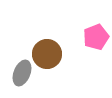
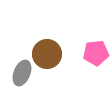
pink pentagon: moved 16 px down; rotated 15 degrees clockwise
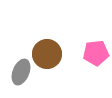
gray ellipse: moved 1 px left, 1 px up
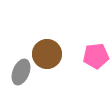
pink pentagon: moved 3 px down
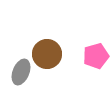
pink pentagon: rotated 10 degrees counterclockwise
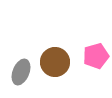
brown circle: moved 8 px right, 8 px down
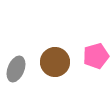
gray ellipse: moved 5 px left, 3 px up
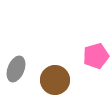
brown circle: moved 18 px down
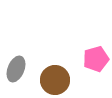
pink pentagon: moved 3 px down
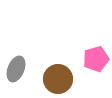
brown circle: moved 3 px right, 1 px up
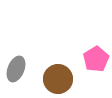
pink pentagon: rotated 15 degrees counterclockwise
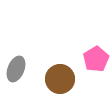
brown circle: moved 2 px right
